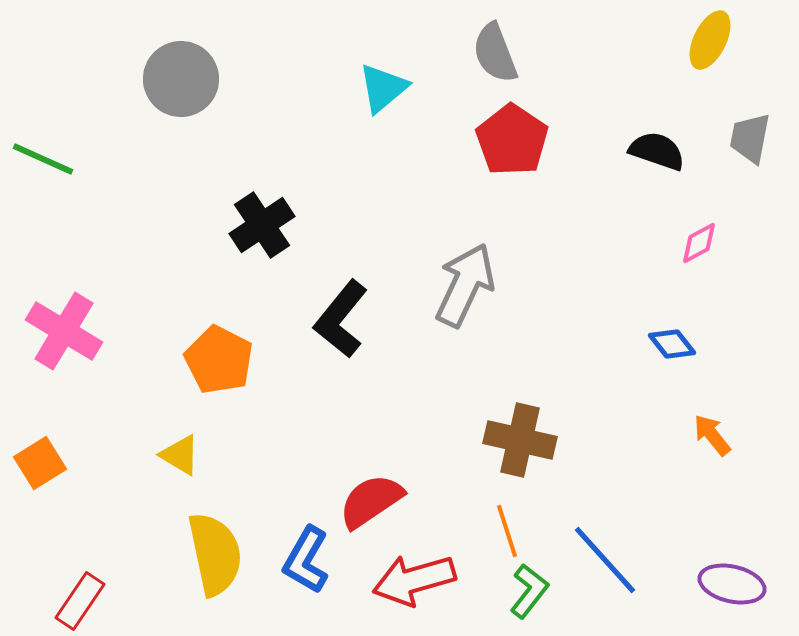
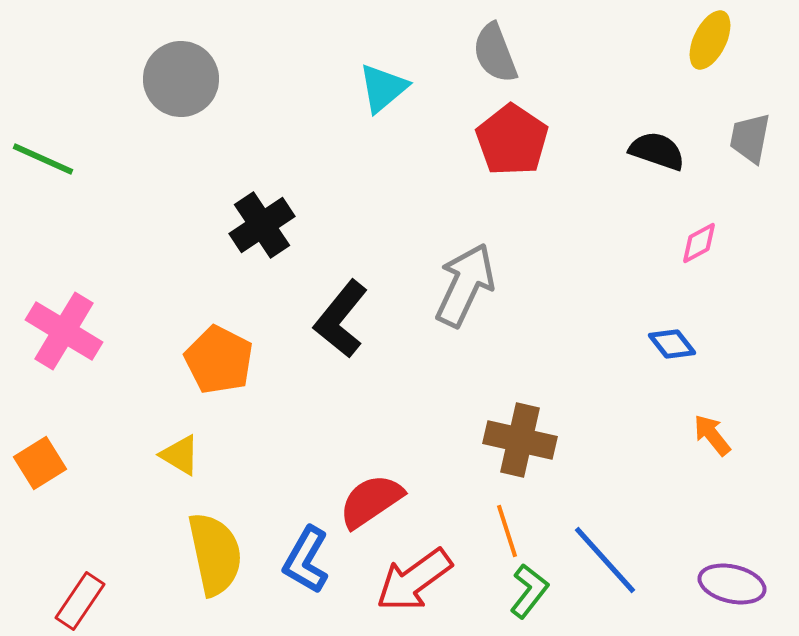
red arrow: rotated 20 degrees counterclockwise
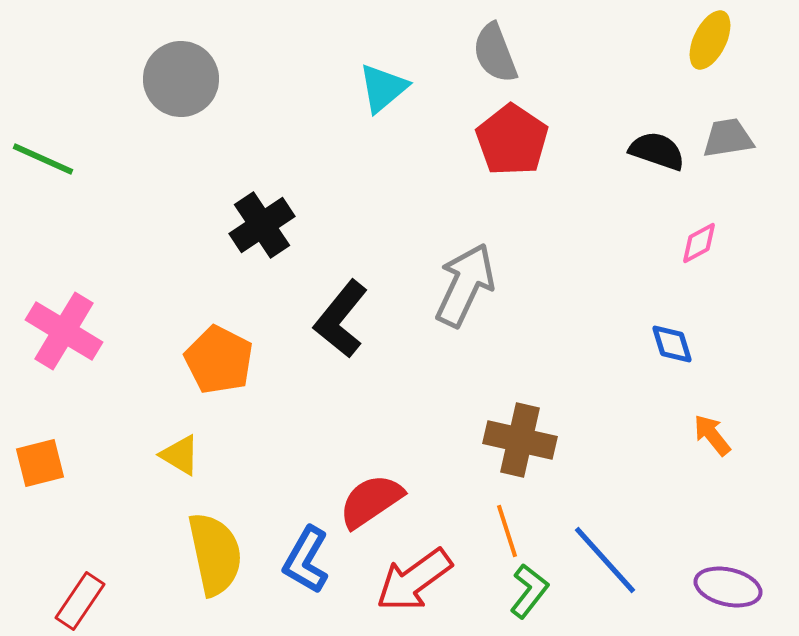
gray trapezoid: moved 22 px left; rotated 70 degrees clockwise
blue diamond: rotated 21 degrees clockwise
orange square: rotated 18 degrees clockwise
purple ellipse: moved 4 px left, 3 px down
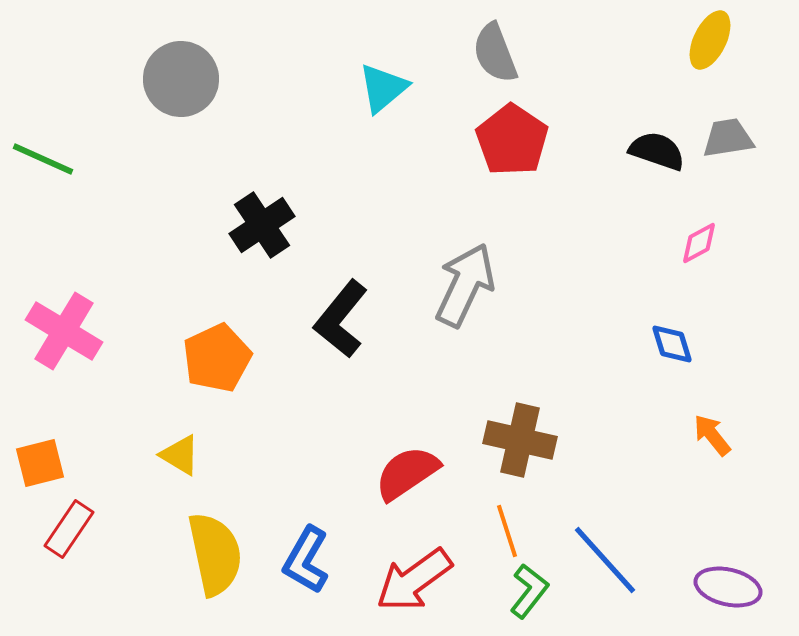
orange pentagon: moved 2 px left, 2 px up; rotated 20 degrees clockwise
red semicircle: moved 36 px right, 28 px up
red rectangle: moved 11 px left, 72 px up
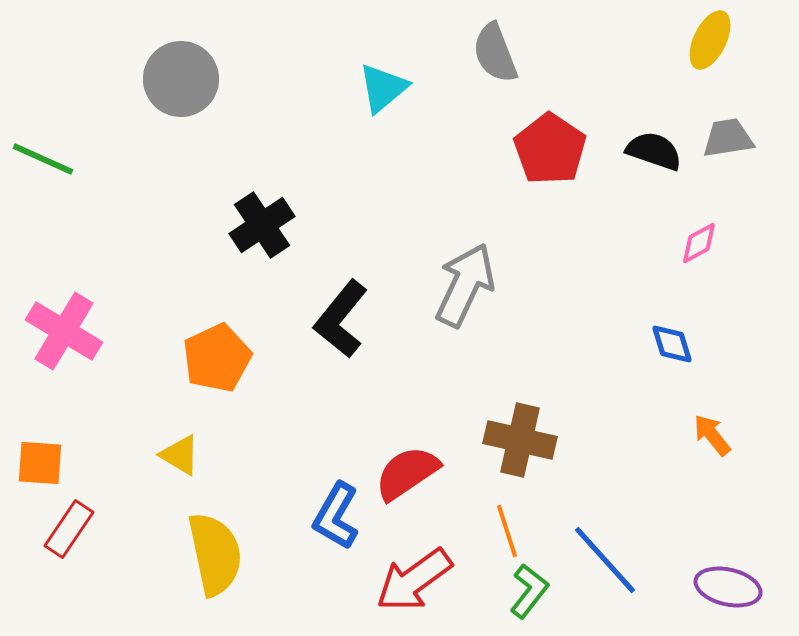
red pentagon: moved 38 px right, 9 px down
black semicircle: moved 3 px left
orange square: rotated 18 degrees clockwise
blue L-shape: moved 30 px right, 44 px up
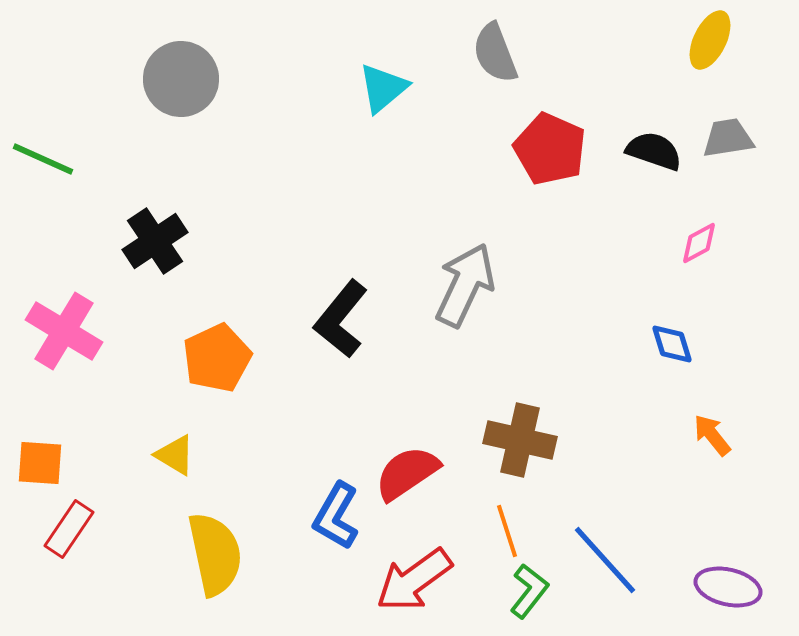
red pentagon: rotated 10 degrees counterclockwise
black cross: moved 107 px left, 16 px down
yellow triangle: moved 5 px left
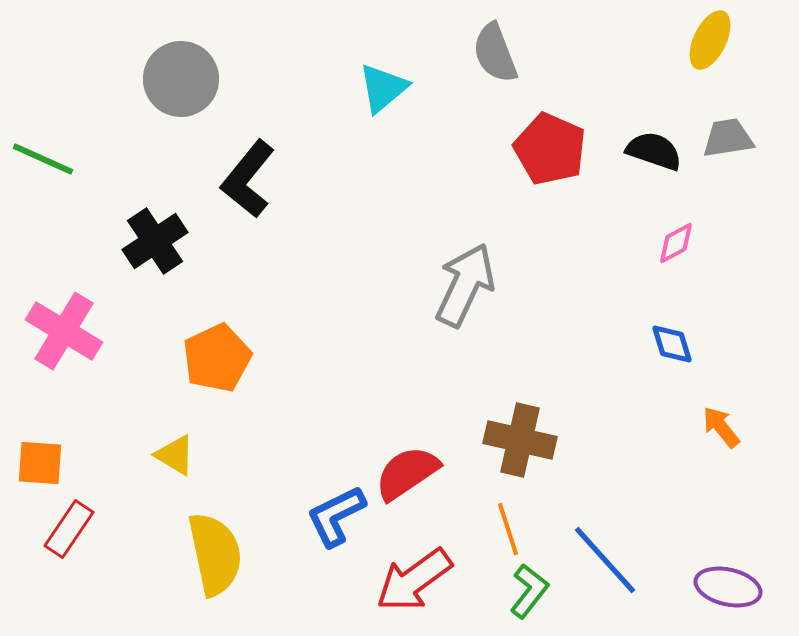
pink diamond: moved 23 px left
black L-shape: moved 93 px left, 140 px up
orange arrow: moved 9 px right, 8 px up
blue L-shape: rotated 34 degrees clockwise
orange line: moved 1 px right, 2 px up
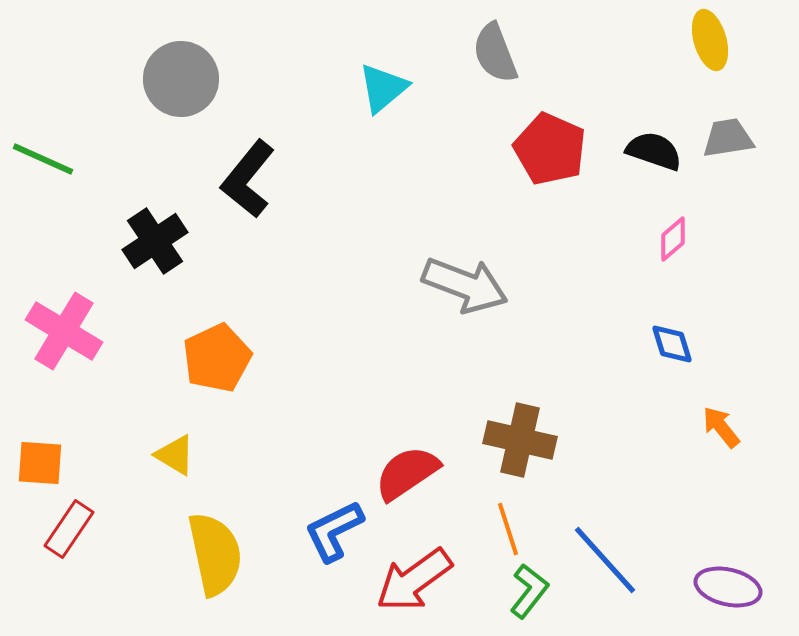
yellow ellipse: rotated 42 degrees counterclockwise
pink diamond: moved 3 px left, 4 px up; rotated 12 degrees counterclockwise
gray arrow: rotated 86 degrees clockwise
blue L-shape: moved 2 px left, 15 px down
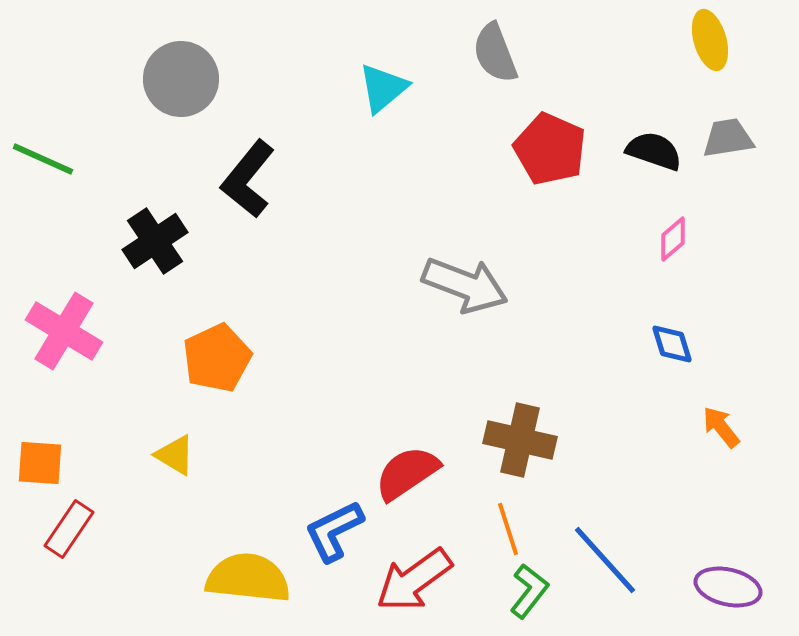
yellow semicircle: moved 33 px right, 24 px down; rotated 72 degrees counterclockwise
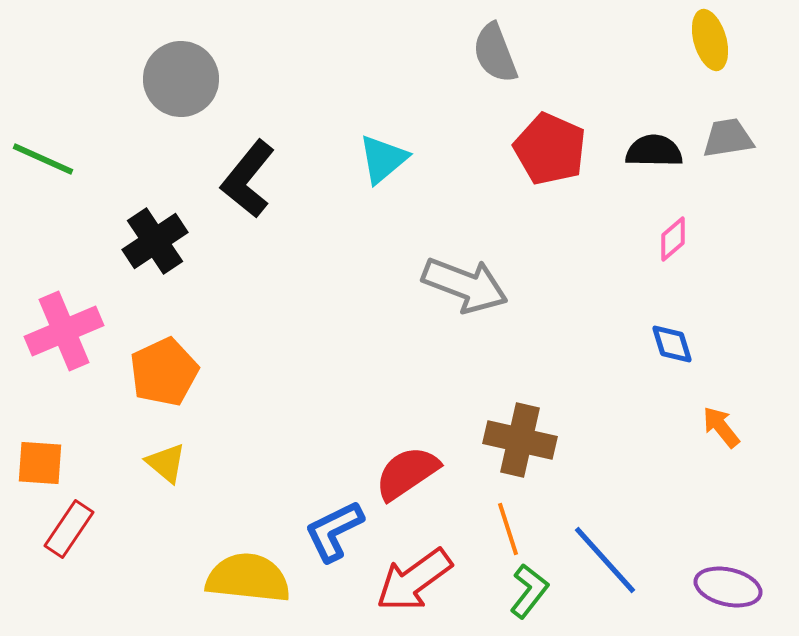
cyan triangle: moved 71 px down
black semicircle: rotated 18 degrees counterclockwise
pink cross: rotated 36 degrees clockwise
orange pentagon: moved 53 px left, 14 px down
yellow triangle: moved 9 px left, 8 px down; rotated 9 degrees clockwise
